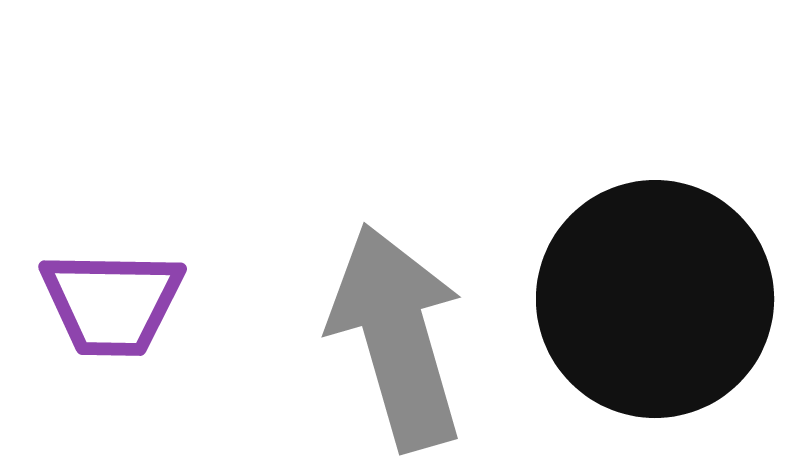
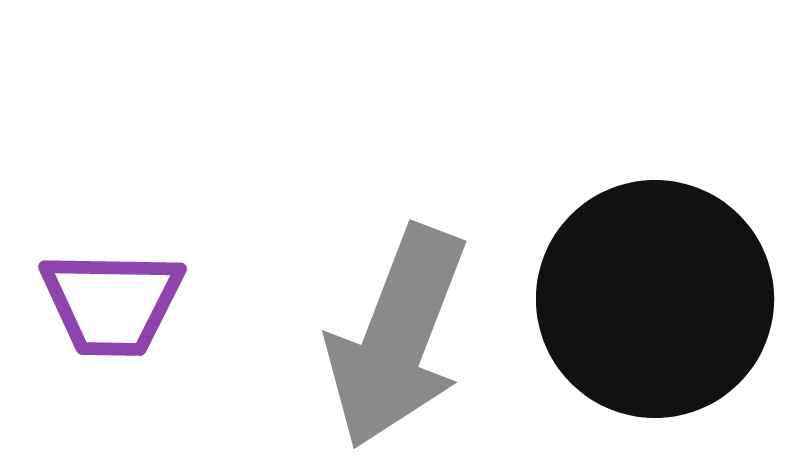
gray arrow: rotated 143 degrees counterclockwise
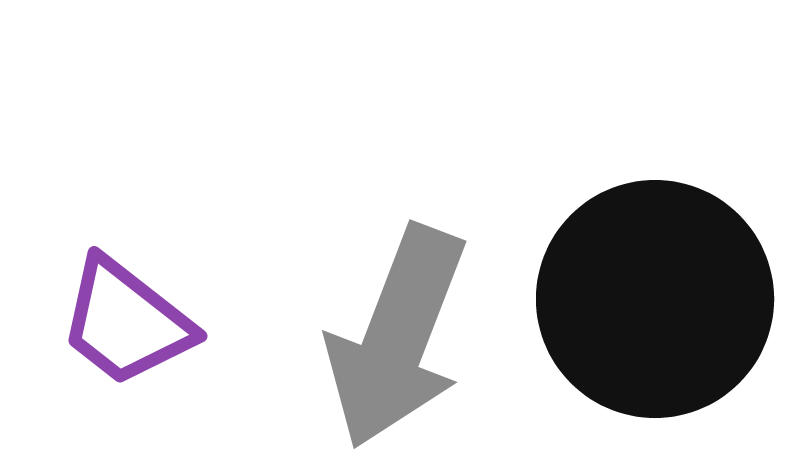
purple trapezoid: moved 14 px right, 19 px down; rotated 37 degrees clockwise
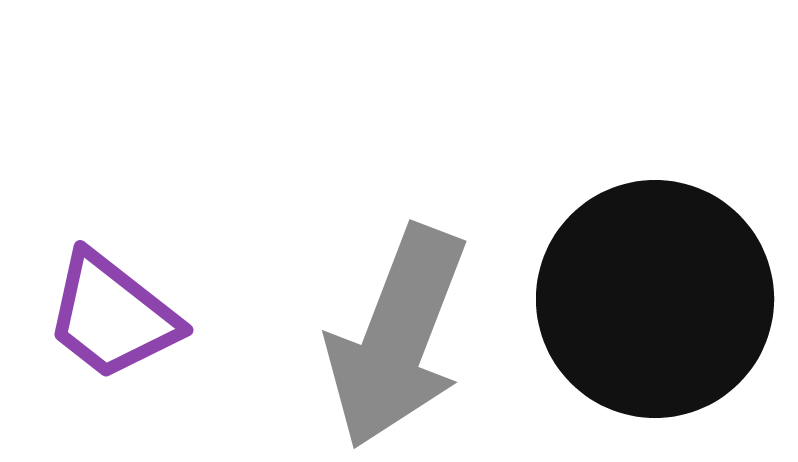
purple trapezoid: moved 14 px left, 6 px up
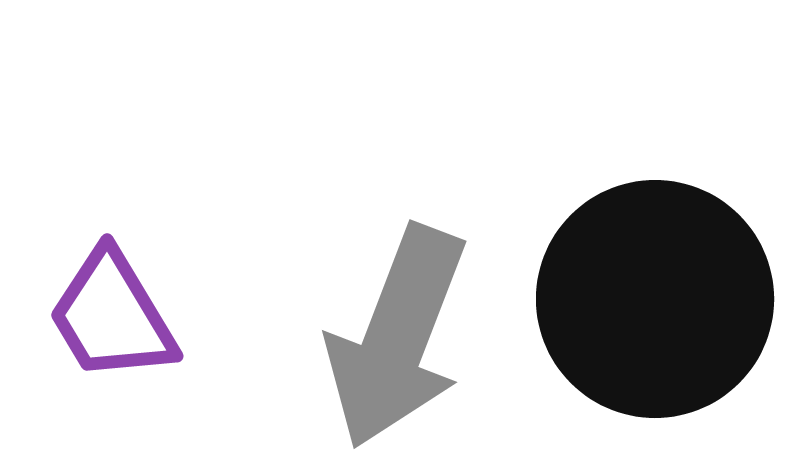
purple trapezoid: rotated 21 degrees clockwise
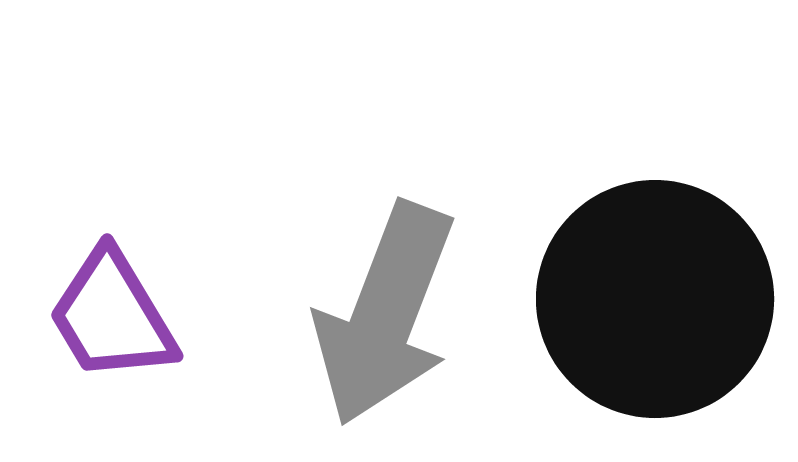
gray arrow: moved 12 px left, 23 px up
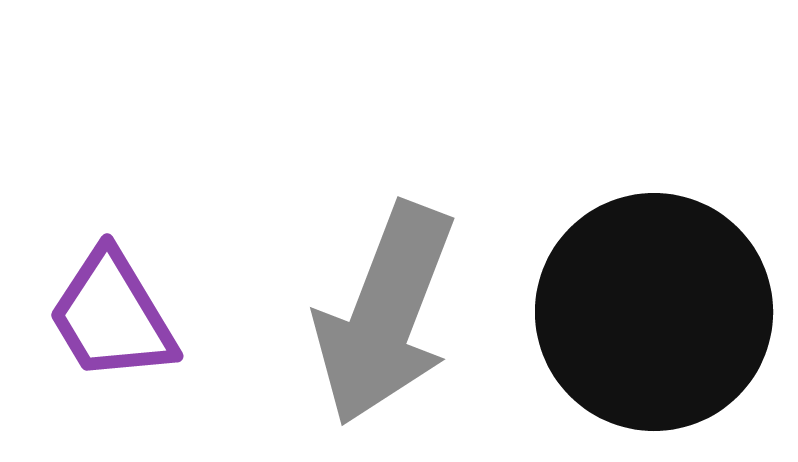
black circle: moved 1 px left, 13 px down
